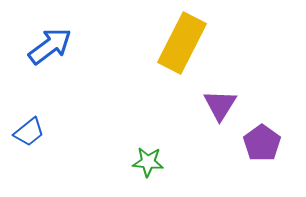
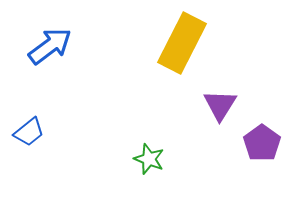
green star: moved 1 px right, 3 px up; rotated 16 degrees clockwise
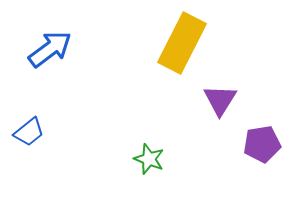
blue arrow: moved 3 px down
purple triangle: moved 5 px up
purple pentagon: moved 1 px down; rotated 27 degrees clockwise
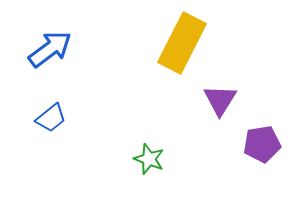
blue trapezoid: moved 22 px right, 14 px up
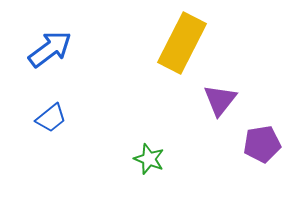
purple triangle: rotated 6 degrees clockwise
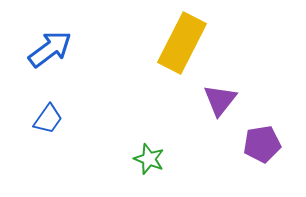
blue trapezoid: moved 3 px left, 1 px down; rotated 16 degrees counterclockwise
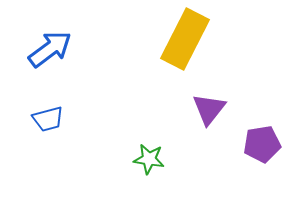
yellow rectangle: moved 3 px right, 4 px up
purple triangle: moved 11 px left, 9 px down
blue trapezoid: rotated 40 degrees clockwise
green star: rotated 12 degrees counterclockwise
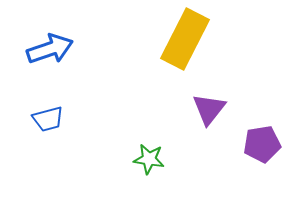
blue arrow: rotated 18 degrees clockwise
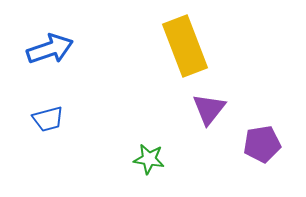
yellow rectangle: moved 7 px down; rotated 48 degrees counterclockwise
